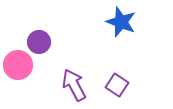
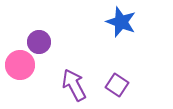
pink circle: moved 2 px right
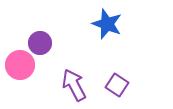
blue star: moved 14 px left, 2 px down
purple circle: moved 1 px right, 1 px down
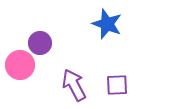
purple square: rotated 35 degrees counterclockwise
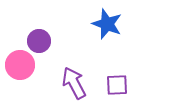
purple circle: moved 1 px left, 2 px up
purple arrow: moved 2 px up
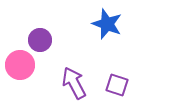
purple circle: moved 1 px right, 1 px up
purple square: rotated 20 degrees clockwise
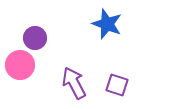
purple circle: moved 5 px left, 2 px up
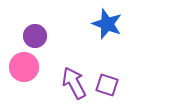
purple circle: moved 2 px up
pink circle: moved 4 px right, 2 px down
purple square: moved 10 px left
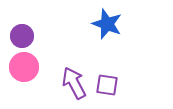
purple circle: moved 13 px left
purple square: rotated 10 degrees counterclockwise
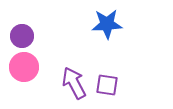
blue star: rotated 24 degrees counterclockwise
